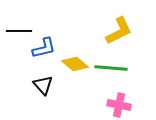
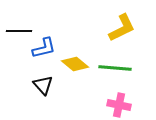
yellow L-shape: moved 3 px right, 3 px up
green line: moved 4 px right
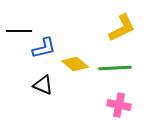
green line: rotated 8 degrees counterclockwise
black triangle: rotated 25 degrees counterclockwise
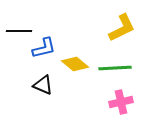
pink cross: moved 2 px right, 3 px up; rotated 25 degrees counterclockwise
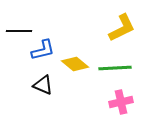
blue L-shape: moved 1 px left, 2 px down
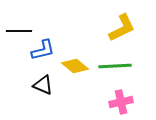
yellow diamond: moved 2 px down
green line: moved 2 px up
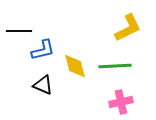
yellow L-shape: moved 6 px right
yellow diamond: rotated 36 degrees clockwise
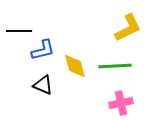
pink cross: moved 1 px down
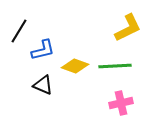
black line: rotated 60 degrees counterclockwise
yellow diamond: rotated 56 degrees counterclockwise
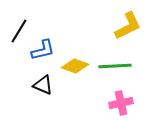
yellow L-shape: moved 2 px up
